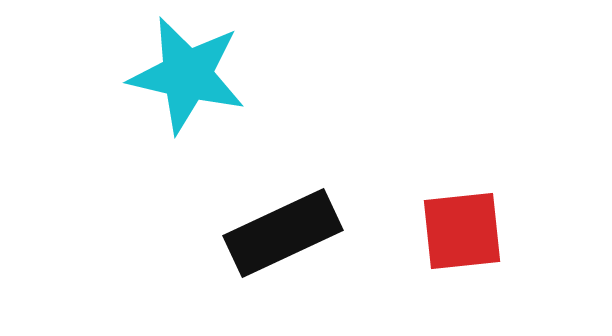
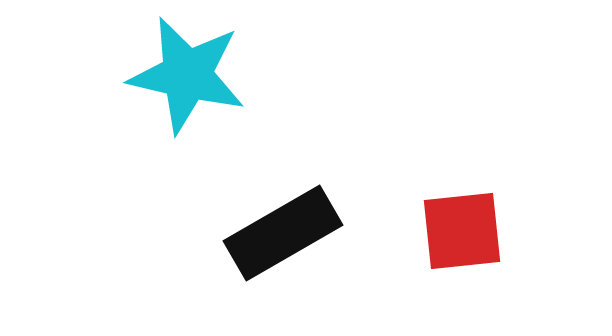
black rectangle: rotated 5 degrees counterclockwise
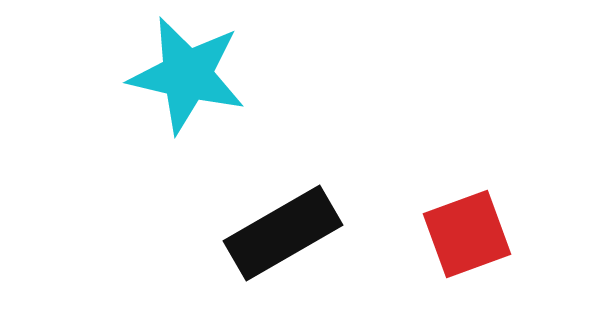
red square: moved 5 px right, 3 px down; rotated 14 degrees counterclockwise
